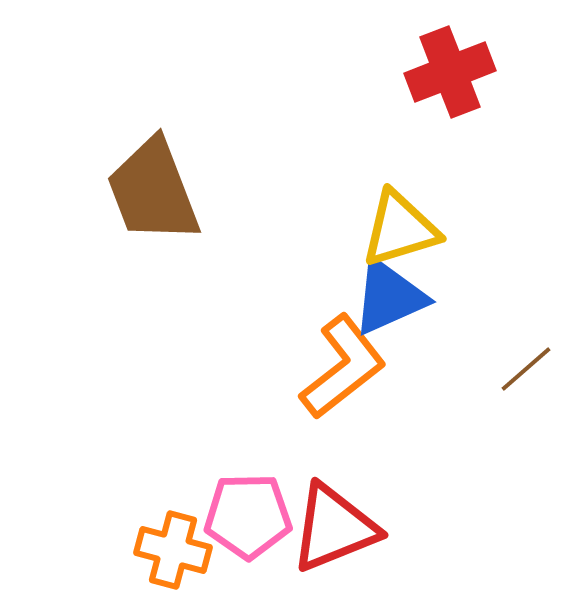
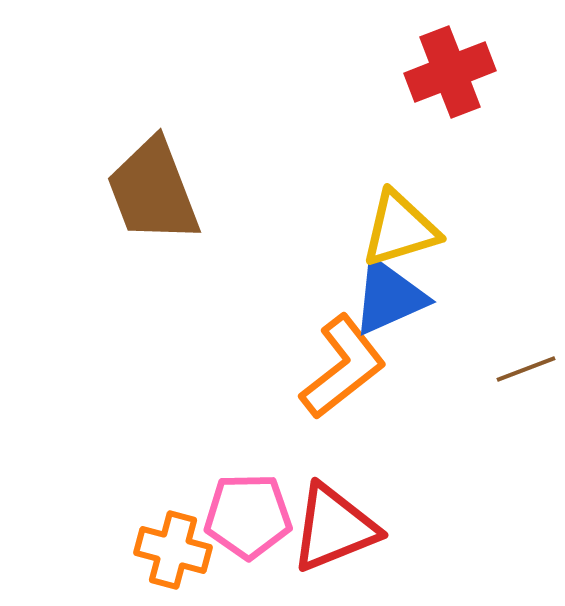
brown line: rotated 20 degrees clockwise
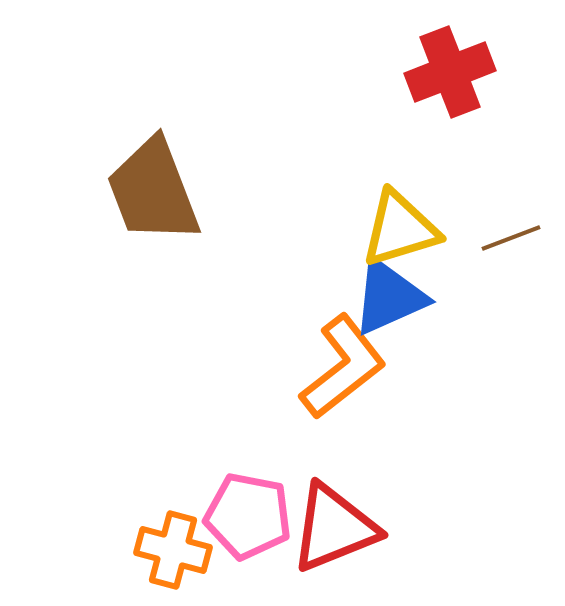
brown line: moved 15 px left, 131 px up
pink pentagon: rotated 12 degrees clockwise
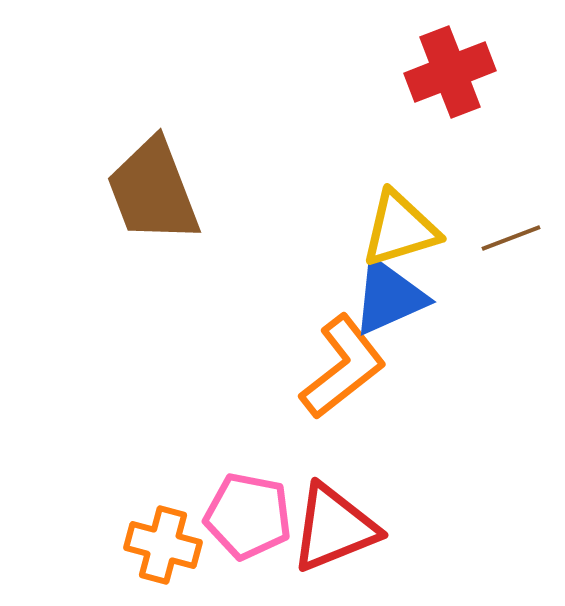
orange cross: moved 10 px left, 5 px up
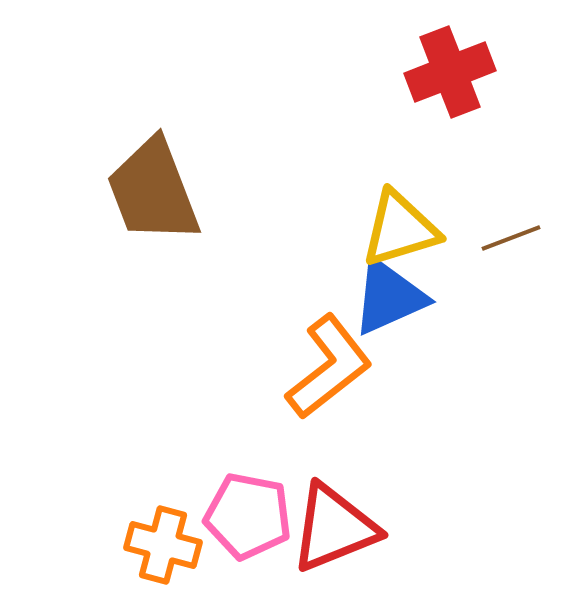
orange L-shape: moved 14 px left
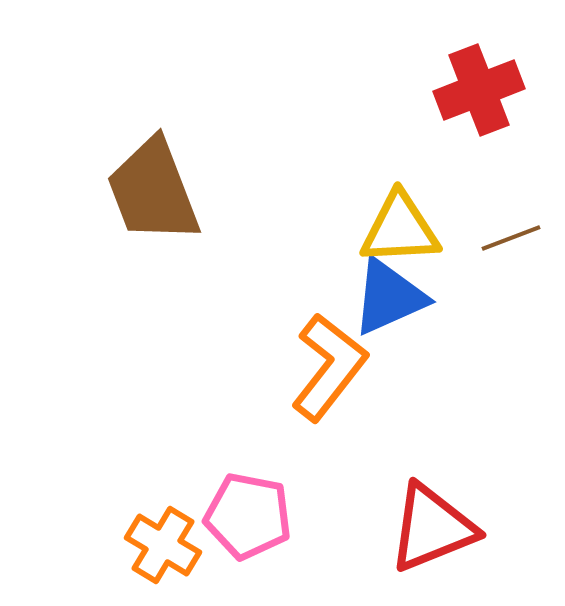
red cross: moved 29 px right, 18 px down
yellow triangle: rotated 14 degrees clockwise
orange L-shape: rotated 14 degrees counterclockwise
red triangle: moved 98 px right
orange cross: rotated 16 degrees clockwise
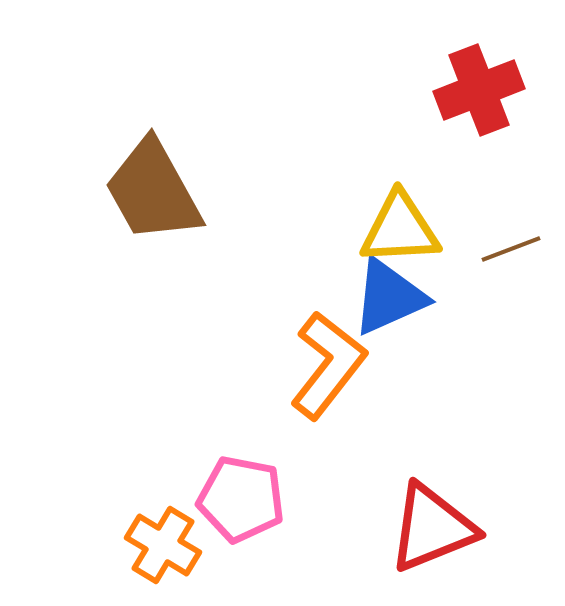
brown trapezoid: rotated 8 degrees counterclockwise
brown line: moved 11 px down
orange L-shape: moved 1 px left, 2 px up
pink pentagon: moved 7 px left, 17 px up
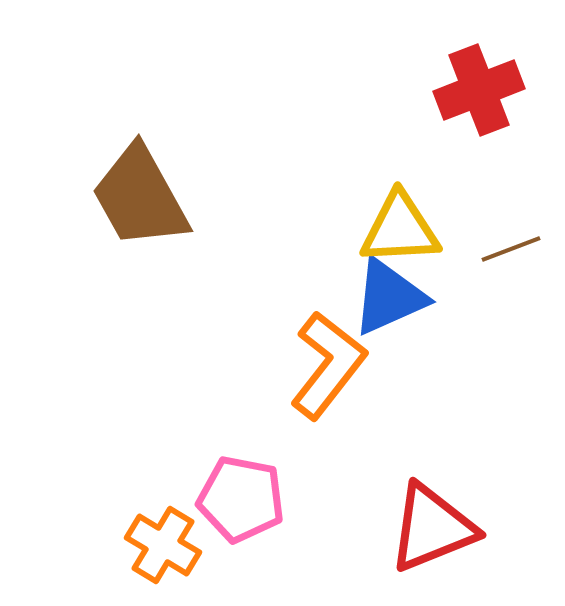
brown trapezoid: moved 13 px left, 6 px down
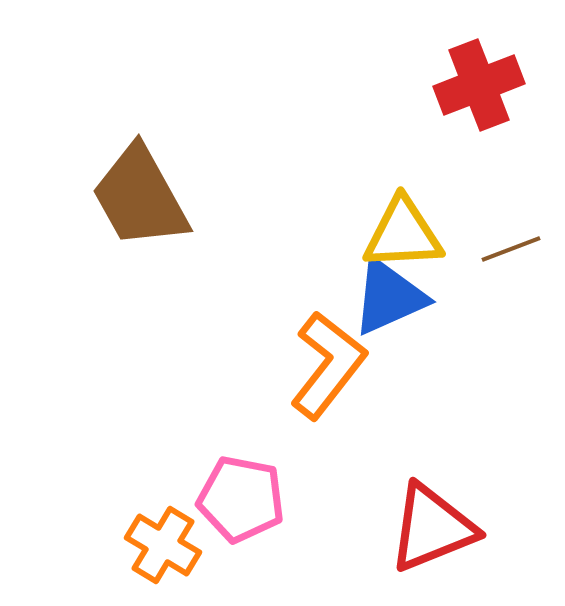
red cross: moved 5 px up
yellow triangle: moved 3 px right, 5 px down
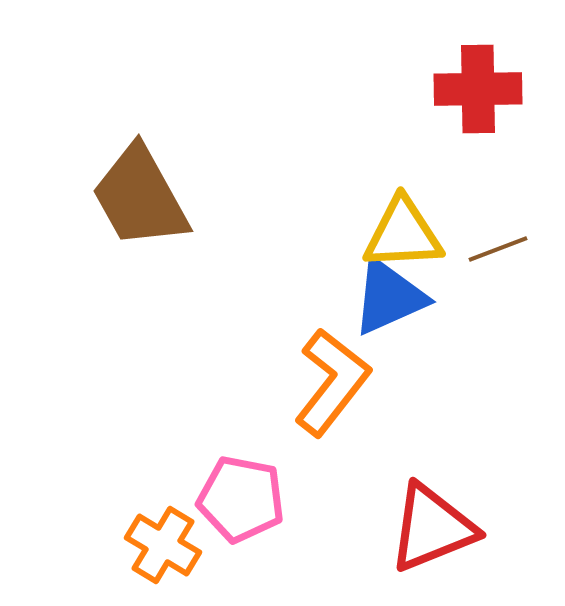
red cross: moved 1 px left, 4 px down; rotated 20 degrees clockwise
brown line: moved 13 px left
orange L-shape: moved 4 px right, 17 px down
